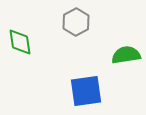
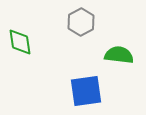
gray hexagon: moved 5 px right
green semicircle: moved 7 px left; rotated 16 degrees clockwise
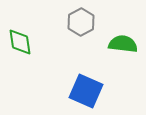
green semicircle: moved 4 px right, 11 px up
blue square: rotated 32 degrees clockwise
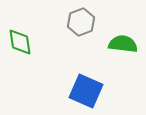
gray hexagon: rotated 8 degrees clockwise
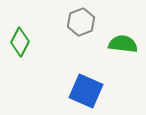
green diamond: rotated 36 degrees clockwise
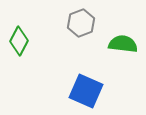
gray hexagon: moved 1 px down
green diamond: moved 1 px left, 1 px up
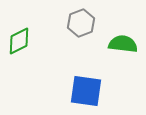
green diamond: rotated 36 degrees clockwise
blue square: rotated 16 degrees counterclockwise
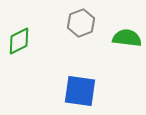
green semicircle: moved 4 px right, 6 px up
blue square: moved 6 px left
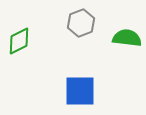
blue square: rotated 8 degrees counterclockwise
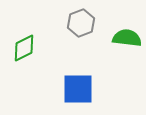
green diamond: moved 5 px right, 7 px down
blue square: moved 2 px left, 2 px up
